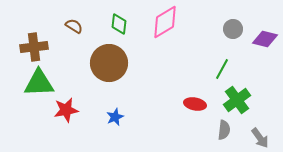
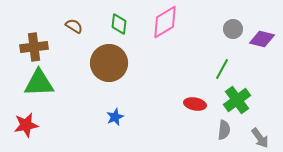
purple diamond: moved 3 px left
red star: moved 40 px left, 15 px down
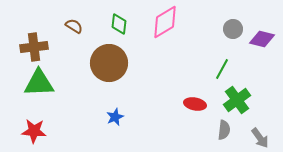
red star: moved 8 px right, 6 px down; rotated 15 degrees clockwise
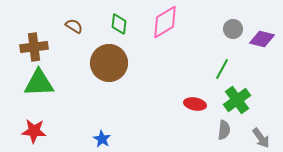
blue star: moved 13 px left, 22 px down; rotated 18 degrees counterclockwise
gray arrow: moved 1 px right
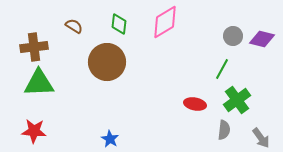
gray circle: moved 7 px down
brown circle: moved 2 px left, 1 px up
blue star: moved 8 px right
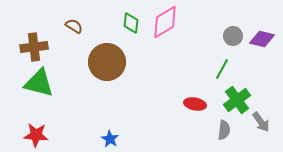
green diamond: moved 12 px right, 1 px up
green triangle: rotated 16 degrees clockwise
red star: moved 2 px right, 4 px down
gray arrow: moved 16 px up
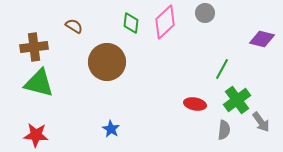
pink diamond: rotated 12 degrees counterclockwise
gray circle: moved 28 px left, 23 px up
blue star: moved 1 px right, 10 px up
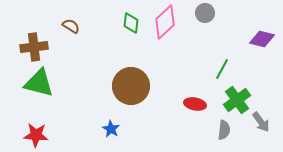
brown semicircle: moved 3 px left
brown circle: moved 24 px right, 24 px down
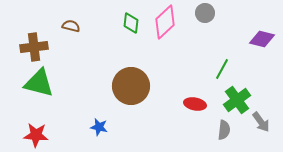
brown semicircle: rotated 18 degrees counterclockwise
blue star: moved 12 px left, 2 px up; rotated 18 degrees counterclockwise
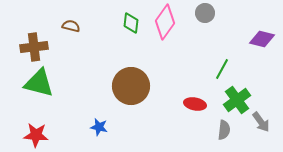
pink diamond: rotated 12 degrees counterclockwise
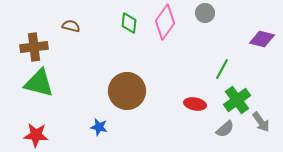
green diamond: moved 2 px left
brown circle: moved 4 px left, 5 px down
gray semicircle: moved 1 px right, 1 px up; rotated 42 degrees clockwise
